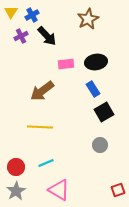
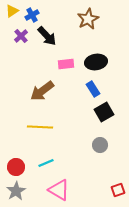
yellow triangle: moved 1 px right, 1 px up; rotated 24 degrees clockwise
purple cross: rotated 16 degrees counterclockwise
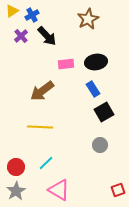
cyan line: rotated 21 degrees counterclockwise
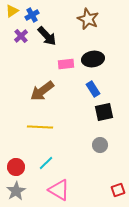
brown star: rotated 20 degrees counterclockwise
black ellipse: moved 3 px left, 3 px up
black square: rotated 18 degrees clockwise
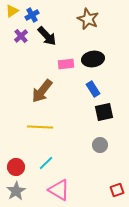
brown arrow: rotated 15 degrees counterclockwise
red square: moved 1 px left
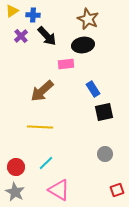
blue cross: moved 1 px right; rotated 32 degrees clockwise
black ellipse: moved 10 px left, 14 px up
brown arrow: rotated 10 degrees clockwise
gray circle: moved 5 px right, 9 px down
gray star: moved 1 px left, 1 px down; rotated 12 degrees counterclockwise
